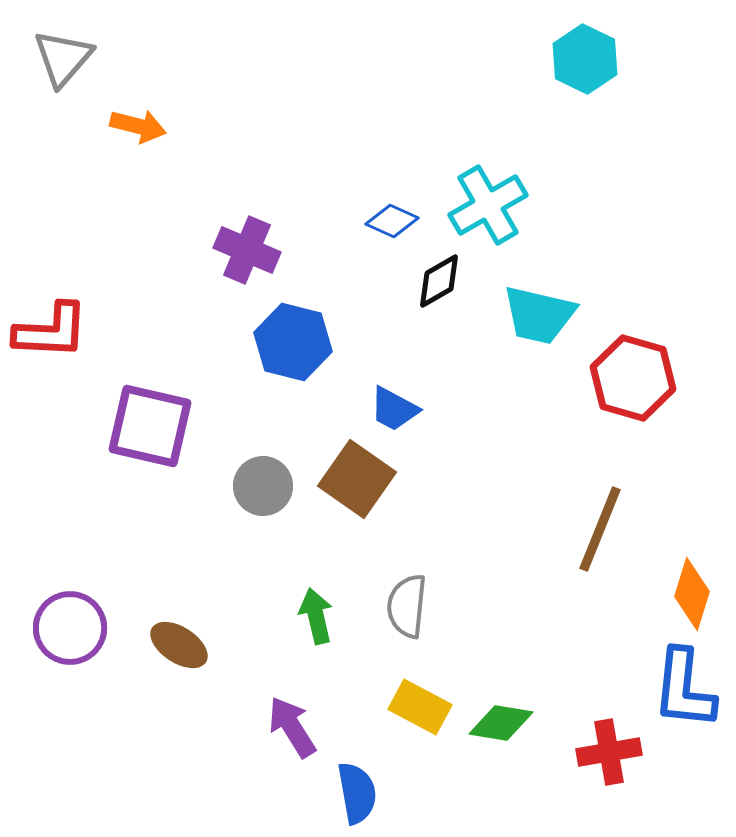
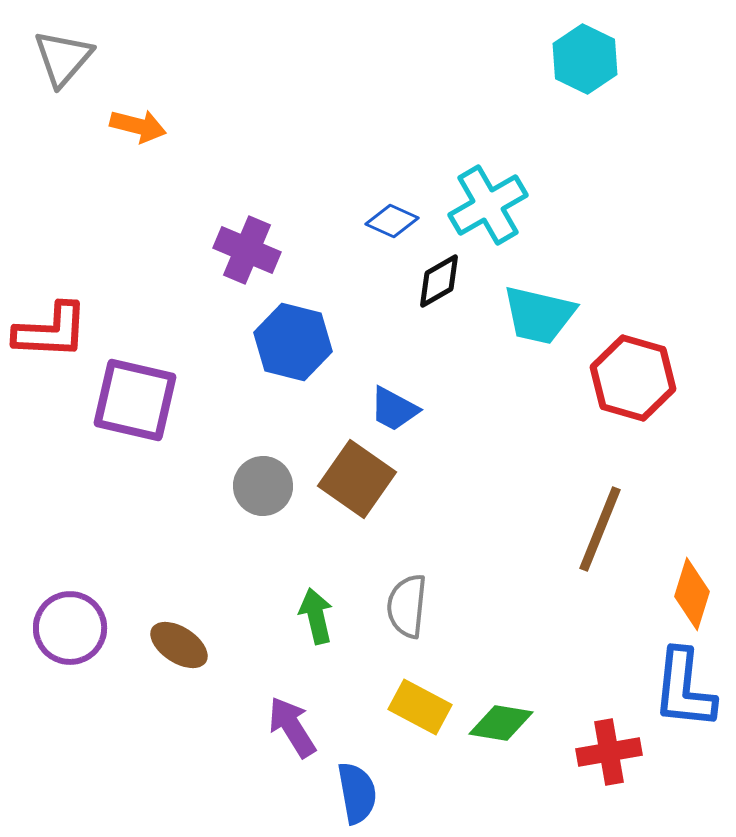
purple square: moved 15 px left, 26 px up
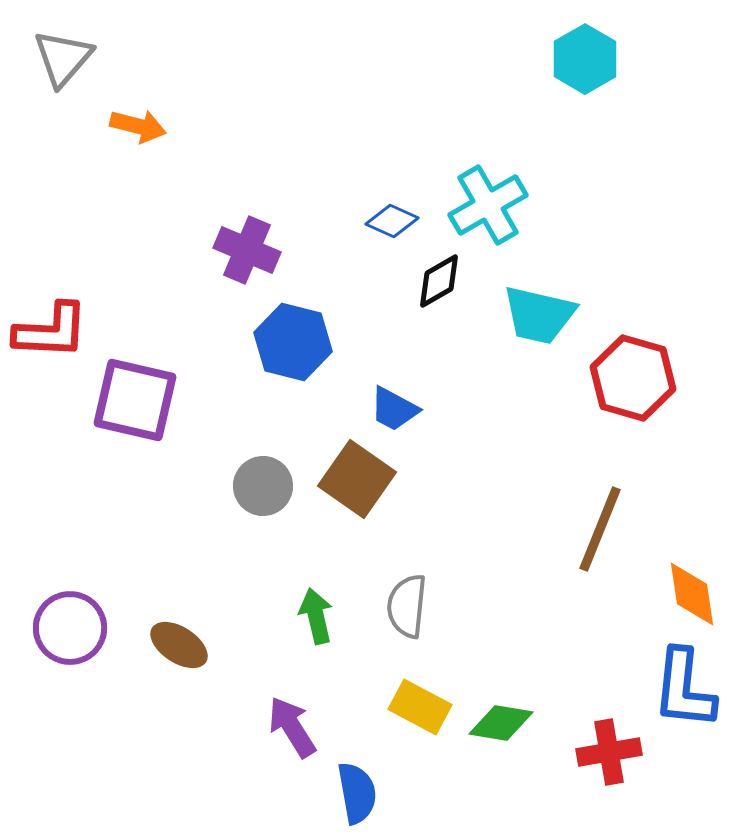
cyan hexagon: rotated 4 degrees clockwise
orange diamond: rotated 26 degrees counterclockwise
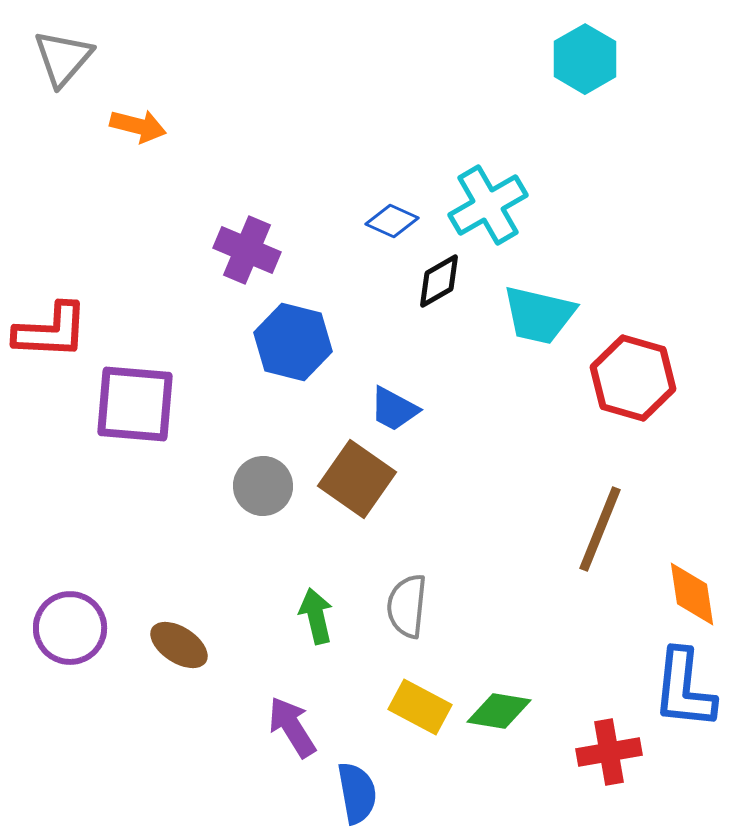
purple square: moved 4 px down; rotated 8 degrees counterclockwise
green diamond: moved 2 px left, 12 px up
